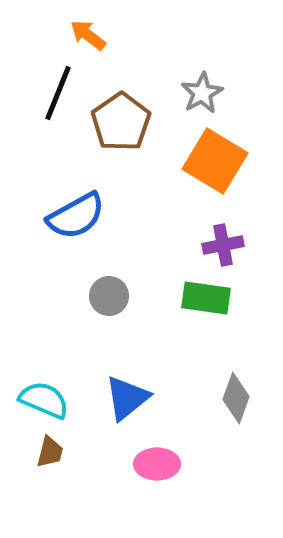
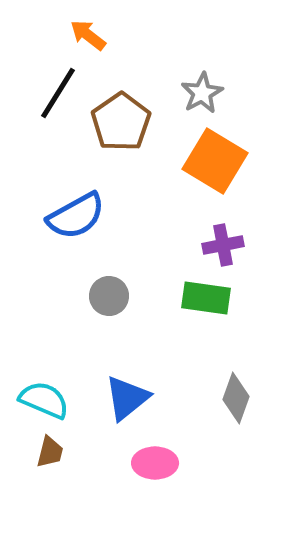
black line: rotated 10 degrees clockwise
pink ellipse: moved 2 px left, 1 px up
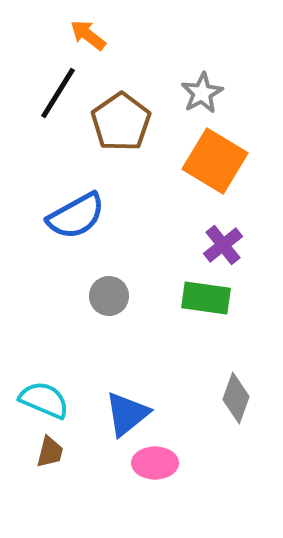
purple cross: rotated 27 degrees counterclockwise
blue triangle: moved 16 px down
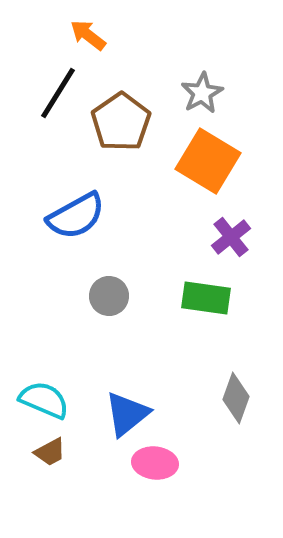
orange square: moved 7 px left
purple cross: moved 8 px right, 8 px up
brown trapezoid: rotated 48 degrees clockwise
pink ellipse: rotated 6 degrees clockwise
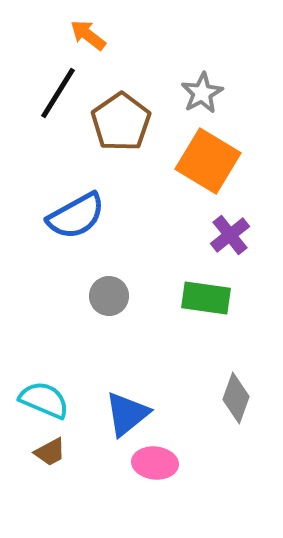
purple cross: moved 1 px left, 2 px up
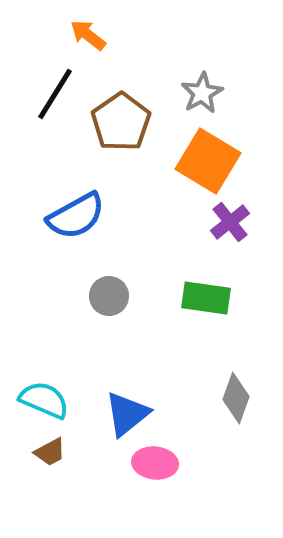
black line: moved 3 px left, 1 px down
purple cross: moved 13 px up
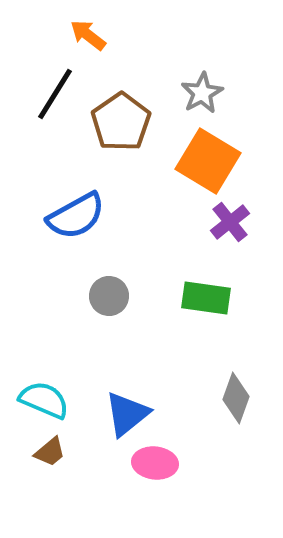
brown trapezoid: rotated 12 degrees counterclockwise
